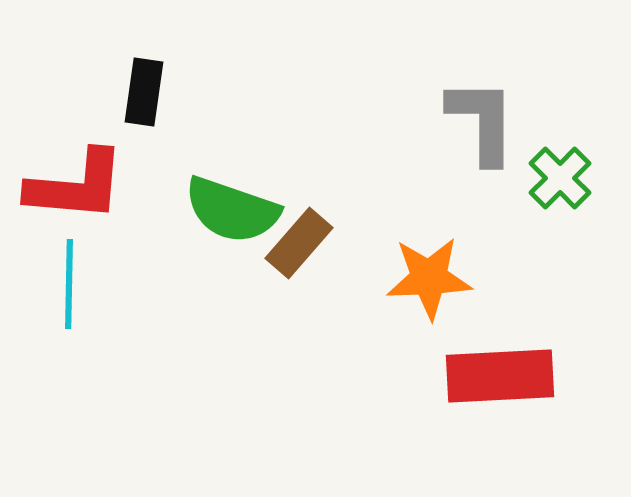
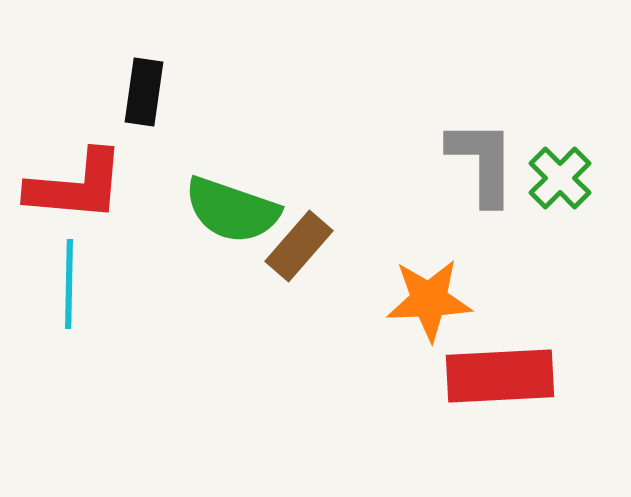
gray L-shape: moved 41 px down
brown rectangle: moved 3 px down
orange star: moved 22 px down
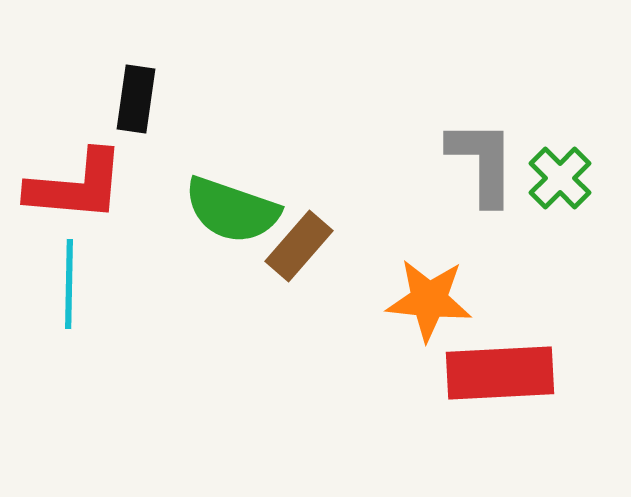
black rectangle: moved 8 px left, 7 px down
orange star: rotated 8 degrees clockwise
red rectangle: moved 3 px up
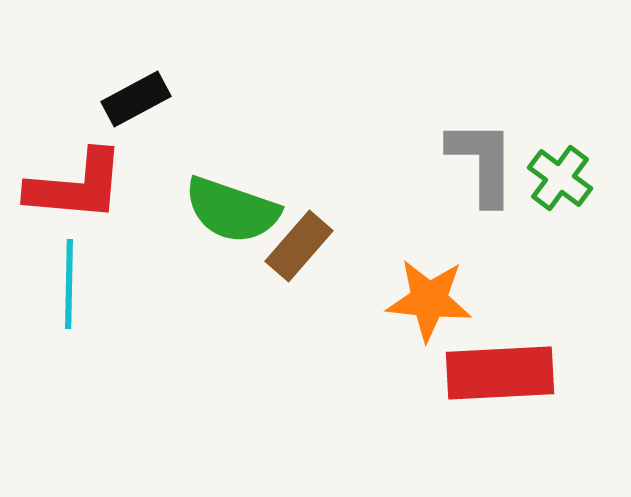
black rectangle: rotated 54 degrees clockwise
green cross: rotated 8 degrees counterclockwise
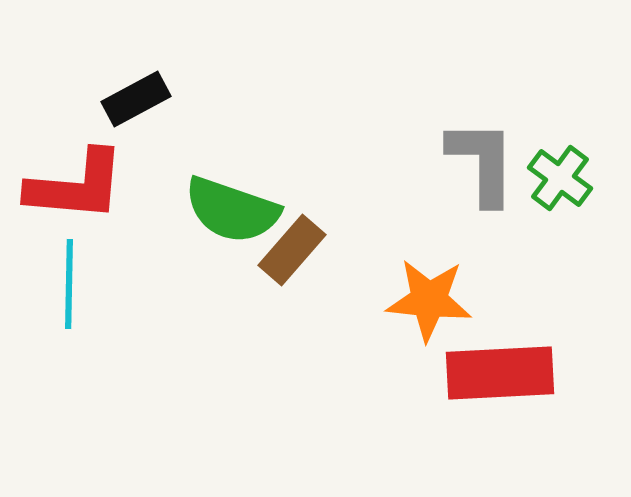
brown rectangle: moved 7 px left, 4 px down
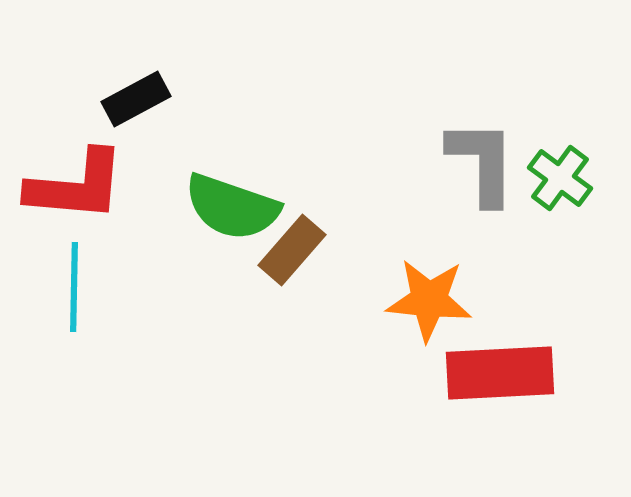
green semicircle: moved 3 px up
cyan line: moved 5 px right, 3 px down
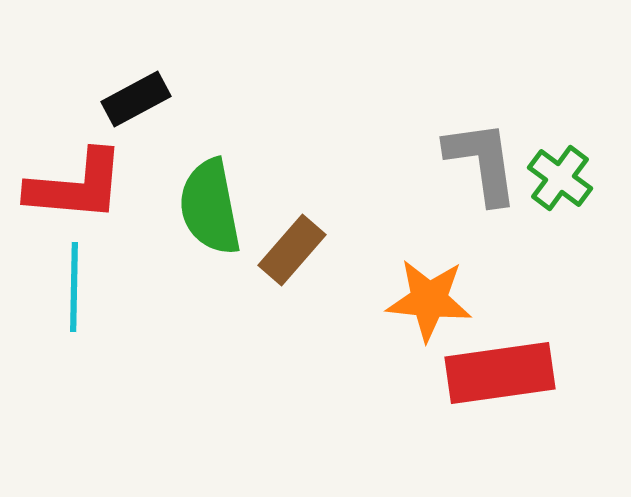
gray L-shape: rotated 8 degrees counterclockwise
green semicircle: moved 22 px left; rotated 60 degrees clockwise
red rectangle: rotated 5 degrees counterclockwise
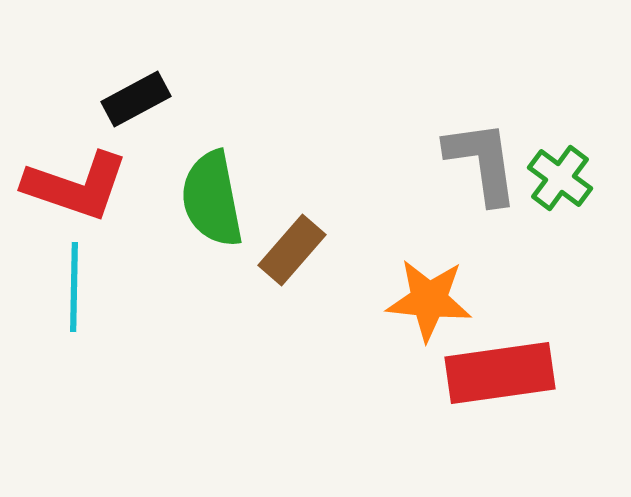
red L-shape: rotated 14 degrees clockwise
green semicircle: moved 2 px right, 8 px up
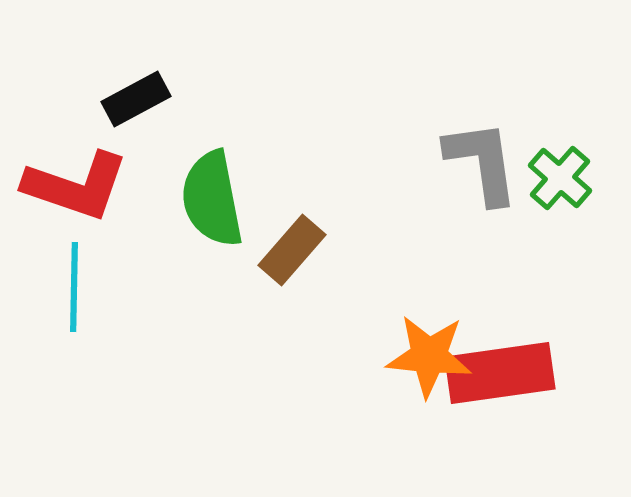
green cross: rotated 4 degrees clockwise
orange star: moved 56 px down
